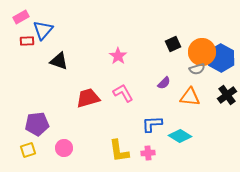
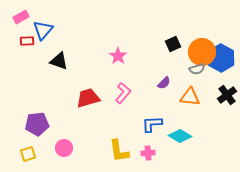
pink L-shape: rotated 70 degrees clockwise
yellow square: moved 4 px down
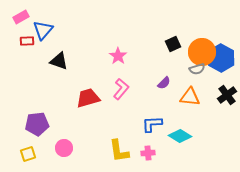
pink L-shape: moved 2 px left, 4 px up
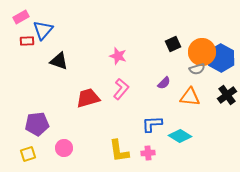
pink star: rotated 18 degrees counterclockwise
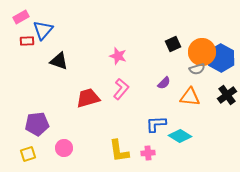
blue L-shape: moved 4 px right
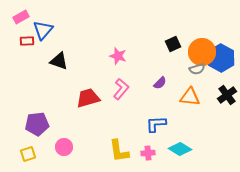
purple semicircle: moved 4 px left
cyan diamond: moved 13 px down
pink circle: moved 1 px up
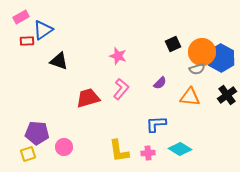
blue triangle: rotated 15 degrees clockwise
purple pentagon: moved 9 px down; rotated 10 degrees clockwise
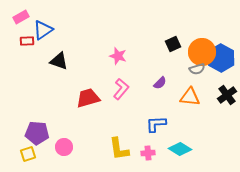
yellow L-shape: moved 2 px up
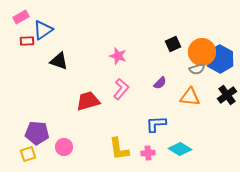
blue hexagon: moved 1 px left, 1 px down
red trapezoid: moved 3 px down
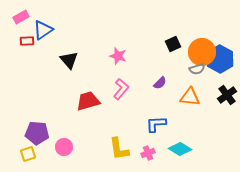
black triangle: moved 10 px right, 1 px up; rotated 30 degrees clockwise
pink cross: rotated 16 degrees counterclockwise
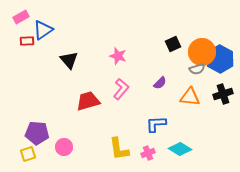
black cross: moved 4 px left, 1 px up; rotated 18 degrees clockwise
